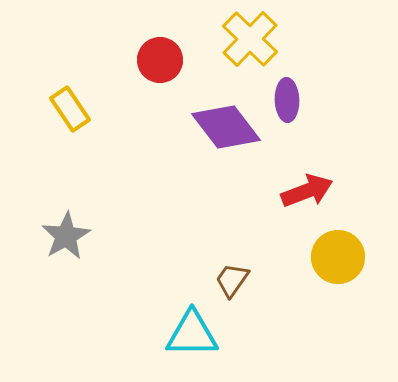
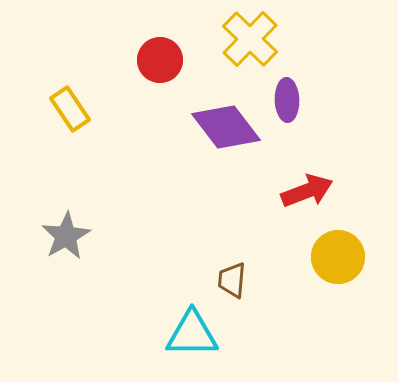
brown trapezoid: rotated 30 degrees counterclockwise
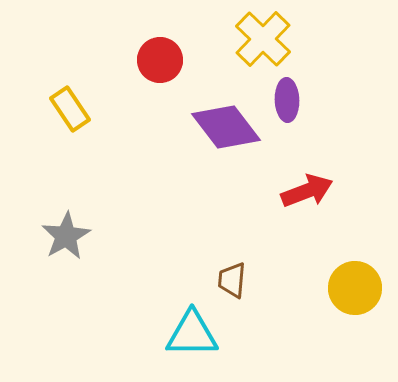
yellow cross: moved 13 px right
yellow circle: moved 17 px right, 31 px down
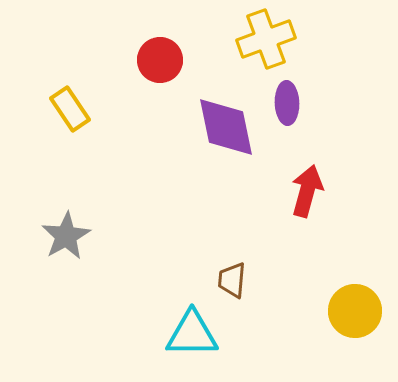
yellow cross: moved 3 px right; rotated 26 degrees clockwise
purple ellipse: moved 3 px down
purple diamond: rotated 26 degrees clockwise
red arrow: rotated 54 degrees counterclockwise
yellow circle: moved 23 px down
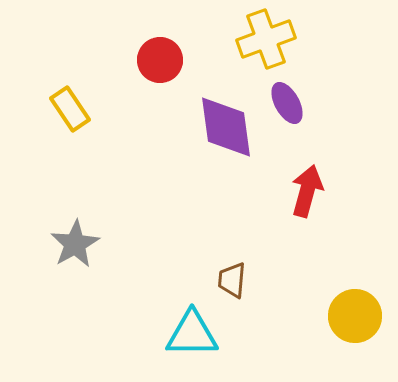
purple ellipse: rotated 27 degrees counterclockwise
purple diamond: rotated 4 degrees clockwise
gray star: moved 9 px right, 8 px down
yellow circle: moved 5 px down
